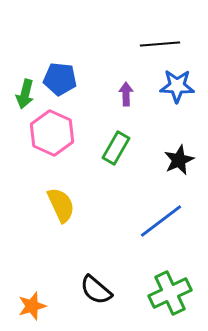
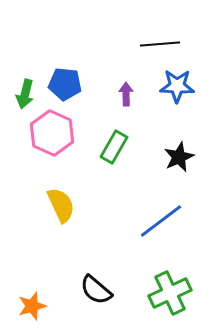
blue pentagon: moved 5 px right, 5 px down
green rectangle: moved 2 px left, 1 px up
black star: moved 3 px up
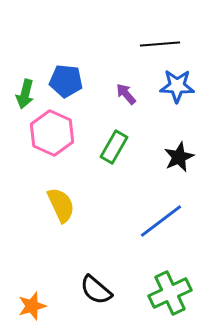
blue pentagon: moved 1 px right, 3 px up
purple arrow: rotated 40 degrees counterclockwise
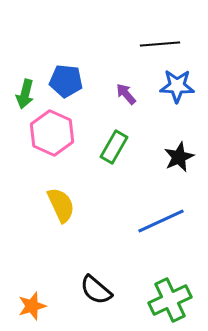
blue line: rotated 12 degrees clockwise
green cross: moved 7 px down
